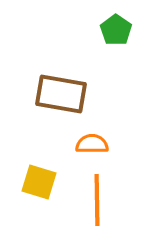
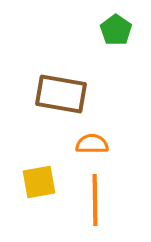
yellow square: rotated 27 degrees counterclockwise
orange line: moved 2 px left
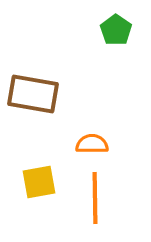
brown rectangle: moved 28 px left
orange line: moved 2 px up
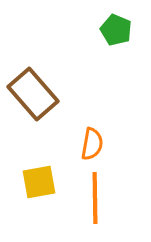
green pentagon: rotated 12 degrees counterclockwise
brown rectangle: rotated 39 degrees clockwise
orange semicircle: rotated 100 degrees clockwise
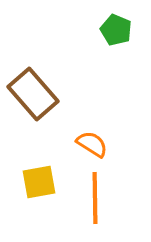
orange semicircle: rotated 68 degrees counterclockwise
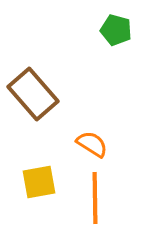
green pentagon: rotated 8 degrees counterclockwise
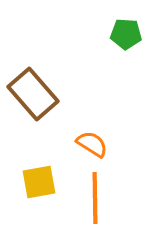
green pentagon: moved 10 px right, 4 px down; rotated 12 degrees counterclockwise
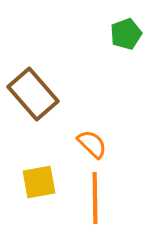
green pentagon: rotated 24 degrees counterclockwise
orange semicircle: rotated 12 degrees clockwise
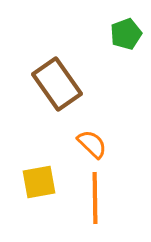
brown rectangle: moved 24 px right, 10 px up; rotated 6 degrees clockwise
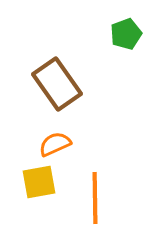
orange semicircle: moved 37 px left; rotated 68 degrees counterclockwise
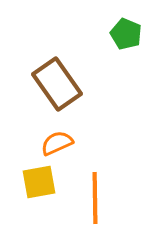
green pentagon: rotated 28 degrees counterclockwise
orange semicircle: moved 2 px right, 1 px up
